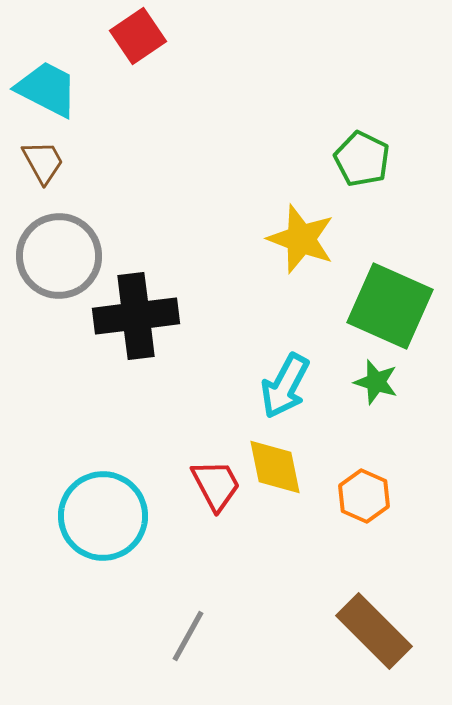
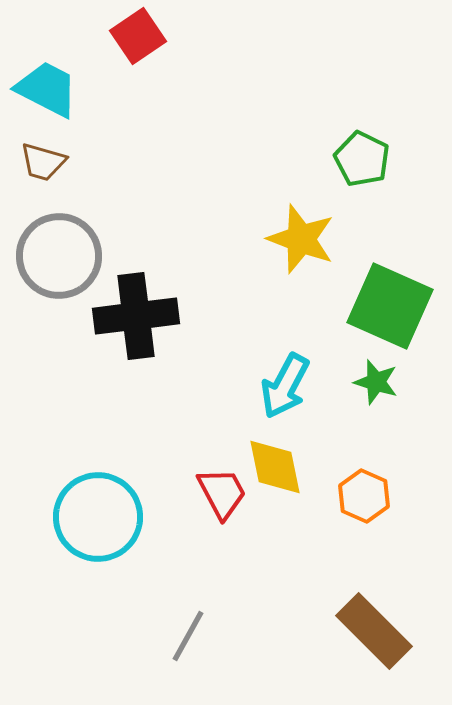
brown trapezoid: rotated 135 degrees clockwise
red trapezoid: moved 6 px right, 8 px down
cyan circle: moved 5 px left, 1 px down
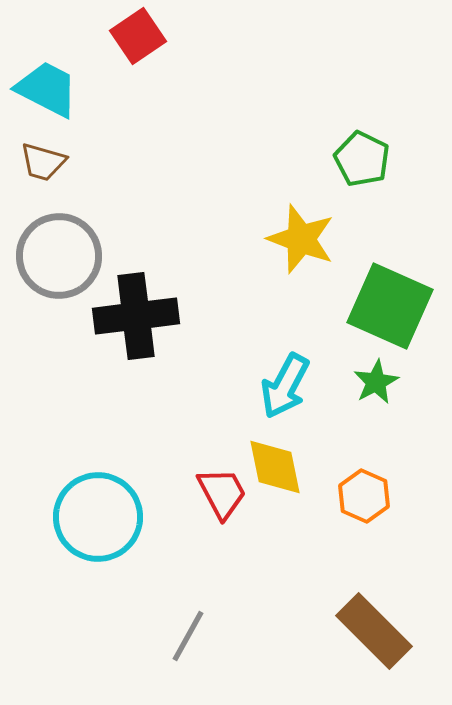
green star: rotated 27 degrees clockwise
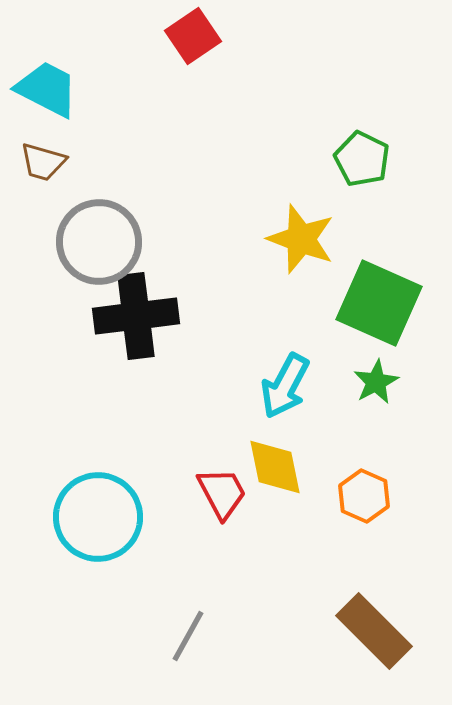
red square: moved 55 px right
gray circle: moved 40 px right, 14 px up
green square: moved 11 px left, 3 px up
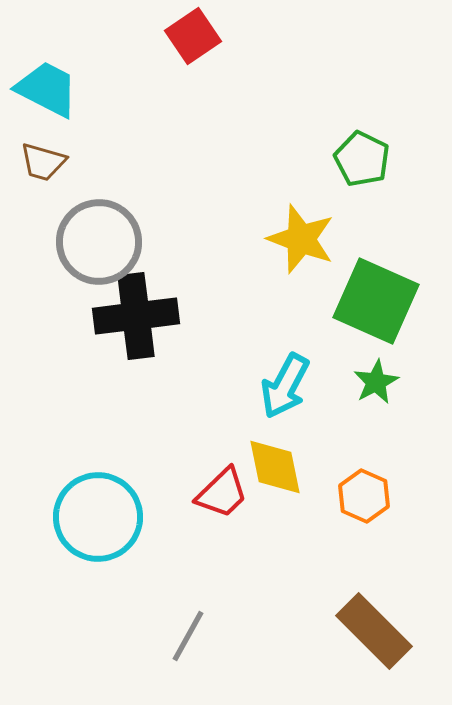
green square: moved 3 px left, 2 px up
red trapezoid: rotated 74 degrees clockwise
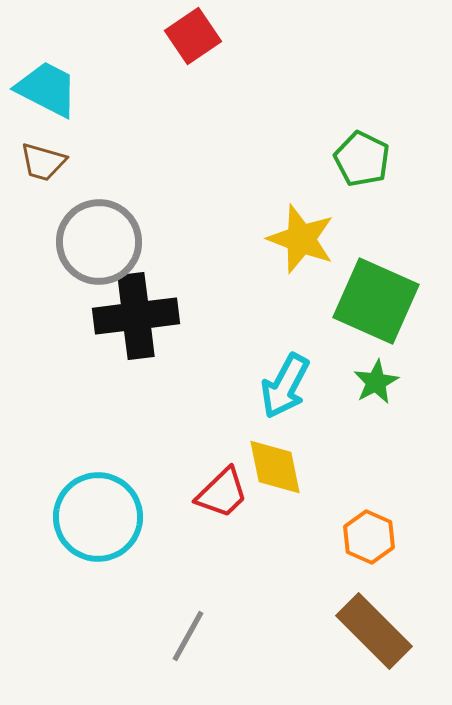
orange hexagon: moved 5 px right, 41 px down
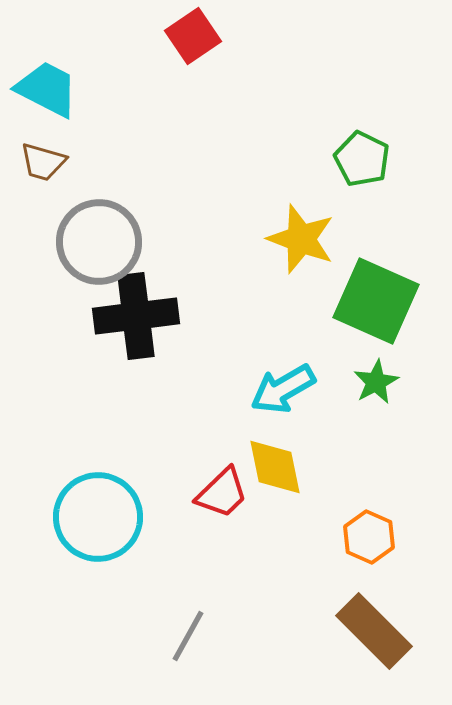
cyan arrow: moved 2 px left, 3 px down; rotated 32 degrees clockwise
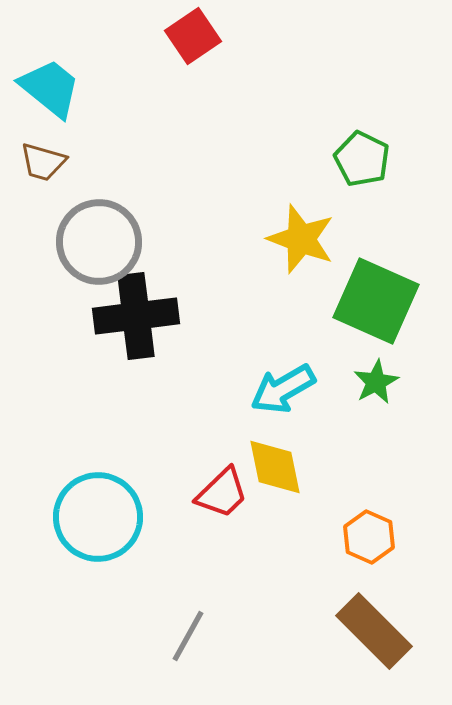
cyan trapezoid: moved 3 px right, 1 px up; rotated 12 degrees clockwise
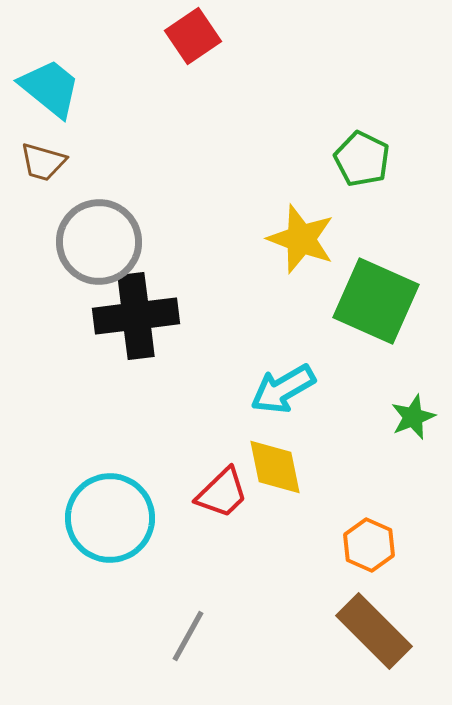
green star: moved 37 px right, 35 px down; rotated 6 degrees clockwise
cyan circle: moved 12 px right, 1 px down
orange hexagon: moved 8 px down
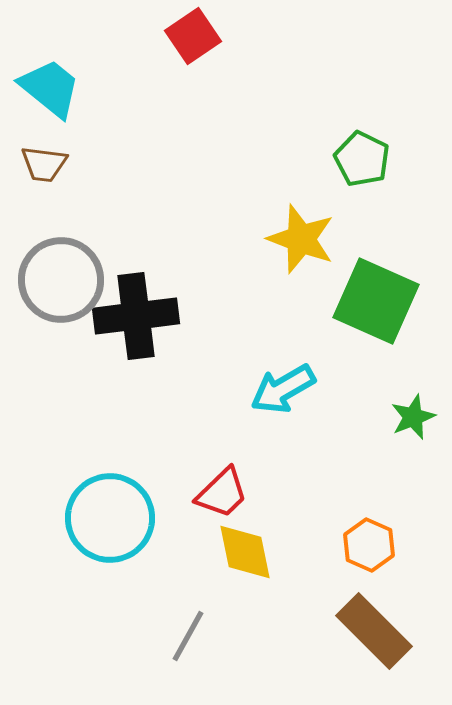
brown trapezoid: moved 1 px right, 2 px down; rotated 9 degrees counterclockwise
gray circle: moved 38 px left, 38 px down
yellow diamond: moved 30 px left, 85 px down
